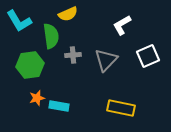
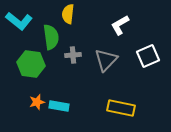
yellow semicircle: rotated 120 degrees clockwise
cyan L-shape: rotated 20 degrees counterclockwise
white L-shape: moved 2 px left
green semicircle: moved 1 px down
green hexagon: moved 1 px right, 1 px up; rotated 16 degrees clockwise
orange star: moved 4 px down
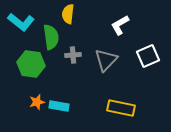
cyan L-shape: moved 2 px right, 1 px down
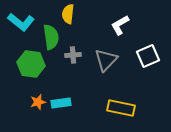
orange star: moved 1 px right
cyan rectangle: moved 2 px right, 3 px up; rotated 18 degrees counterclockwise
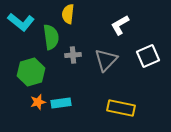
green hexagon: moved 8 px down; rotated 24 degrees counterclockwise
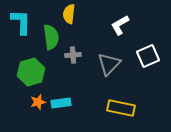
yellow semicircle: moved 1 px right
cyan L-shape: rotated 128 degrees counterclockwise
gray triangle: moved 3 px right, 4 px down
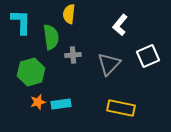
white L-shape: rotated 20 degrees counterclockwise
cyan rectangle: moved 1 px down
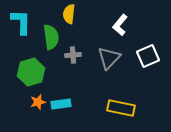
gray triangle: moved 6 px up
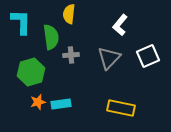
gray cross: moved 2 px left
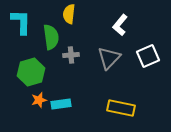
orange star: moved 1 px right, 2 px up
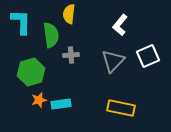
green semicircle: moved 2 px up
gray triangle: moved 4 px right, 3 px down
